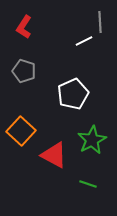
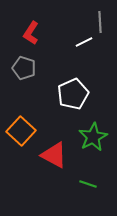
red L-shape: moved 7 px right, 6 px down
white line: moved 1 px down
gray pentagon: moved 3 px up
green star: moved 1 px right, 3 px up
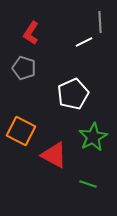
orange square: rotated 16 degrees counterclockwise
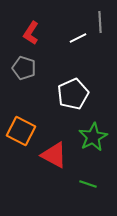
white line: moved 6 px left, 4 px up
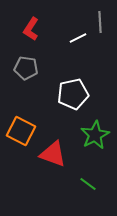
red L-shape: moved 4 px up
gray pentagon: moved 2 px right; rotated 10 degrees counterclockwise
white pentagon: rotated 12 degrees clockwise
green star: moved 2 px right, 2 px up
red triangle: moved 1 px left, 1 px up; rotated 8 degrees counterclockwise
green line: rotated 18 degrees clockwise
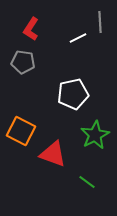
gray pentagon: moved 3 px left, 6 px up
green line: moved 1 px left, 2 px up
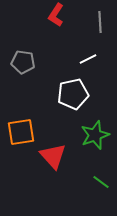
red L-shape: moved 25 px right, 14 px up
white line: moved 10 px right, 21 px down
orange square: moved 1 px down; rotated 36 degrees counterclockwise
green star: rotated 8 degrees clockwise
red triangle: moved 2 px down; rotated 28 degrees clockwise
green line: moved 14 px right
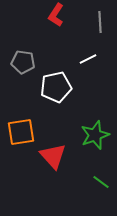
white pentagon: moved 17 px left, 7 px up
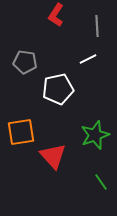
gray line: moved 3 px left, 4 px down
gray pentagon: moved 2 px right
white pentagon: moved 2 px right, 2 px down
green line: rotated 18 degrees clockwise
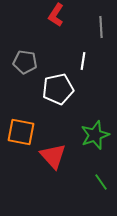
gray line: moved 4 px right, 1 px down
white line: moved 5 px left, 2 px down; rotated 54 degrees counterclockwise
orange square: rotated 20 degrees clockwise
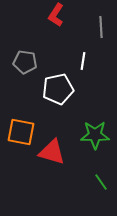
green star: rotated 20 degrees clockwise
red triangle: moved 1 px left, 4 px up; rotated 32 degrees counterclockwise
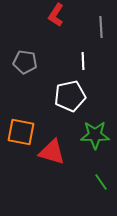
white line: rotated 12 degrees counterclockwise
white pentagon: moved 12 px right, 7 px down
